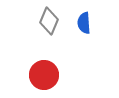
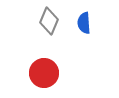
red circle: moved 2 px up
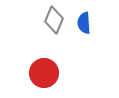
gray diamond: moved 5 px right, 1 px up
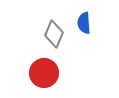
gray diamond: moved 14 px down
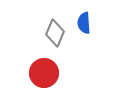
gray diamond: moved 1 px right, 1 px up
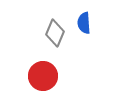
red circle: moved 1 px left, 3 px down
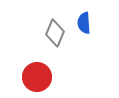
red circle: moved 6 px left, 1 px down
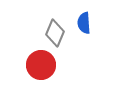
red circle: moved 4 px right, 12 px up
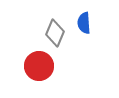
red circle: moved 2 px left, 1 px down
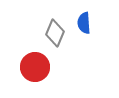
red circle: moved 4 px left, 1 px down
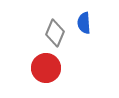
red circle: moved 11 px right, 1 px down
